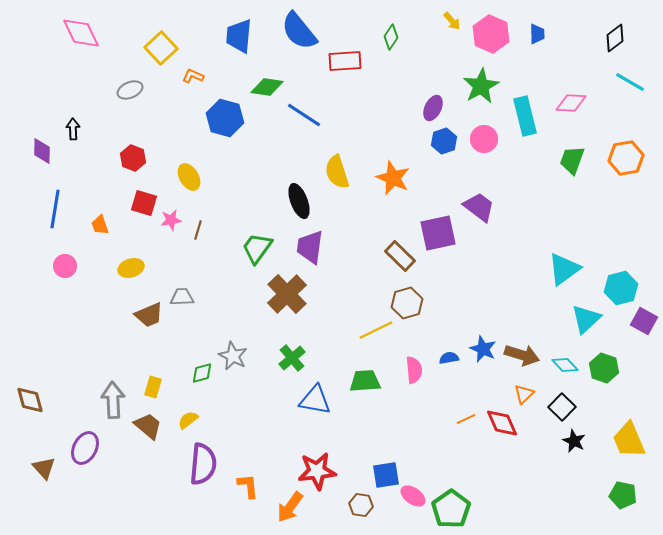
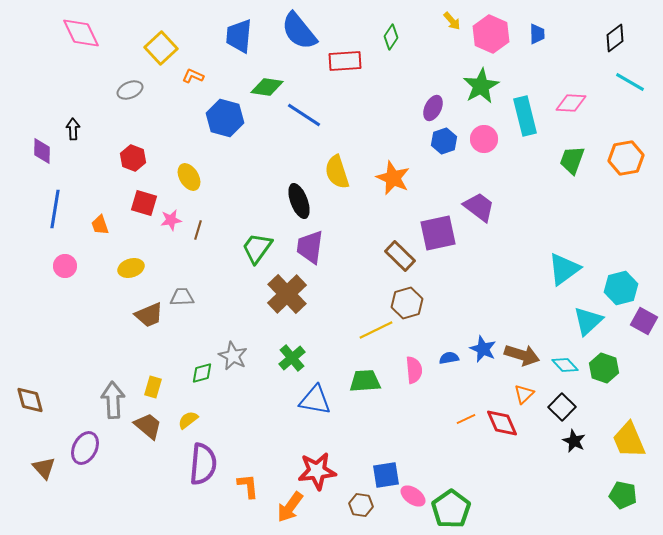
cyan triangle at (586, 319): moved 2 px right, 2 px down
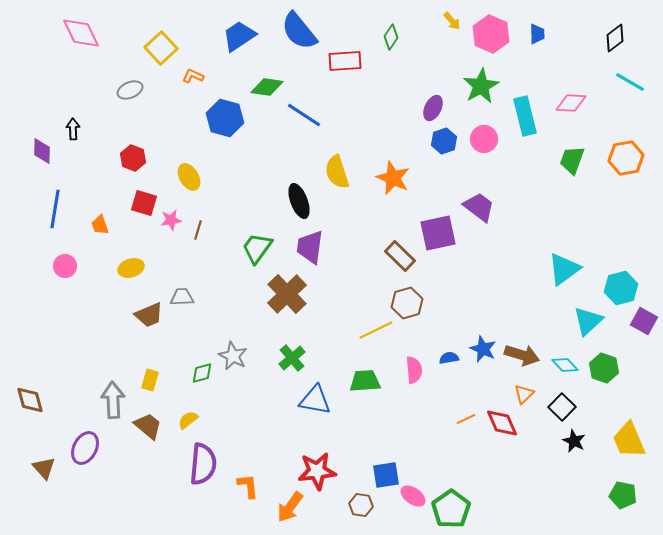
blue trapezoid at (239, 36): rotated 51 degrees clockwise
yellow rectangle at (153, 387): moved 3 px left, 7 px up
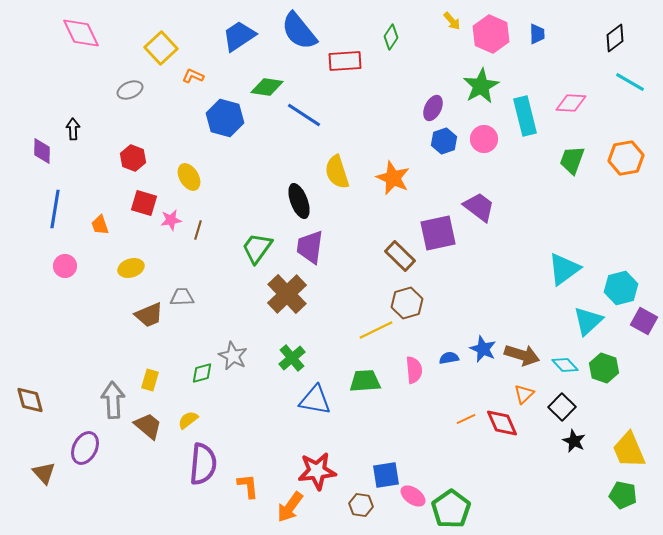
yellow trapezoid at (629, 440): moved 10 px down
brown triangle at (44, 468): moved 5 px down
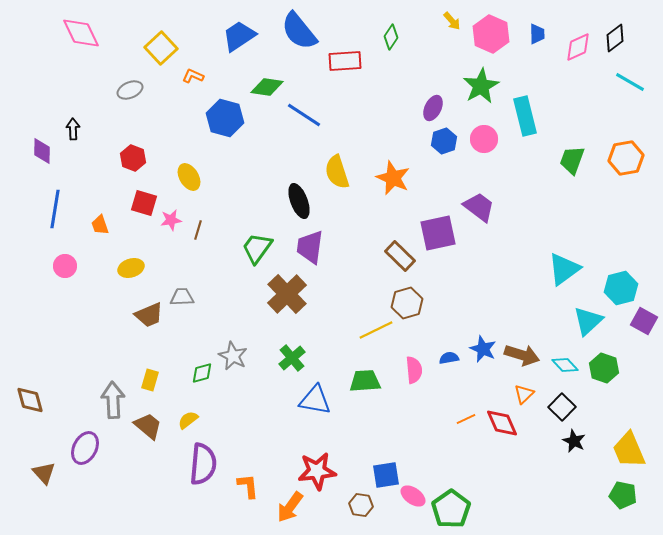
pink diamond at (571, 103): moved 7 px right, 56 px up; rotated 28 degrees counterclockwise
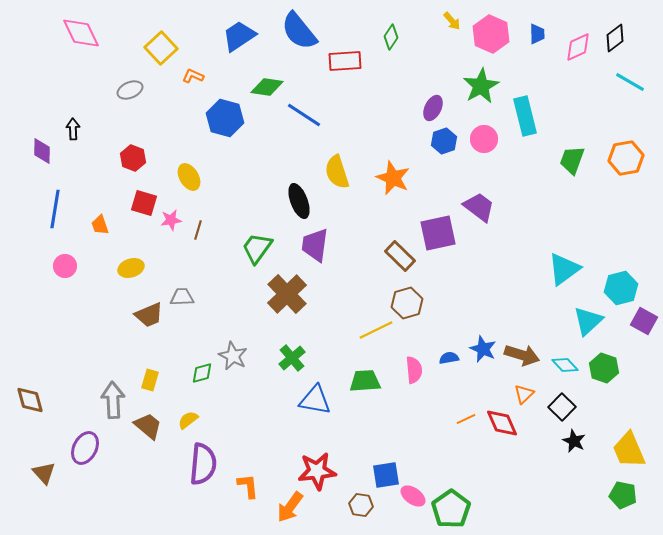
purple trapezoid at (310, 247): moved 5 px right, 2 px up
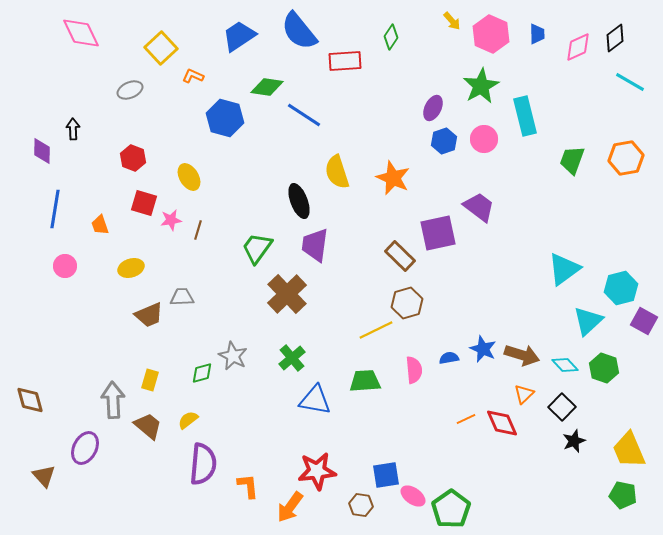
black star at (574, 441): rotated 25 degrees clockwise
brown triangle at (44, 473): moved 3 px down
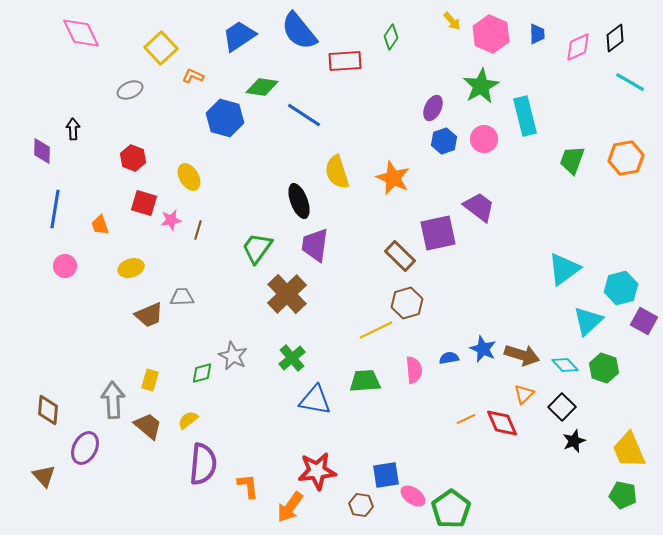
green diamond at (267, 87): moved 5 px left
brown diamond at (30, 400): moved 18 px right, 10 px down; rotated 20 degrees clockwise
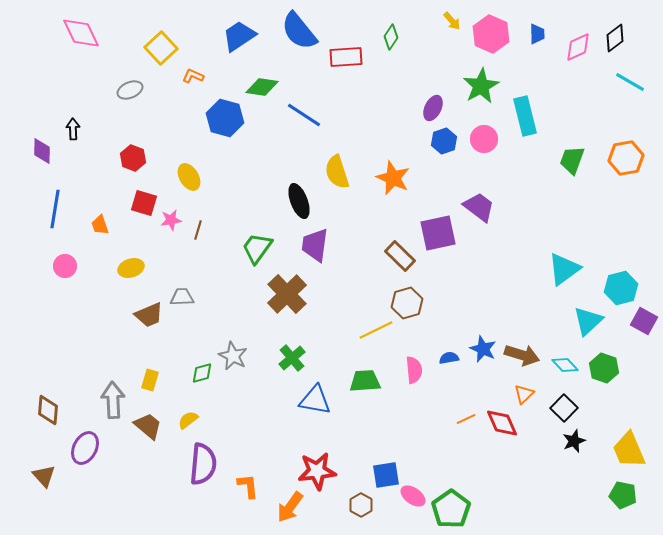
red rectangle at (345, 61): moved 1 px right, 4 px up
black square at (562, 407): moved 2 px right, 1 px down
brown hexagon at (361, 505): rotated 20 degrees clockwise
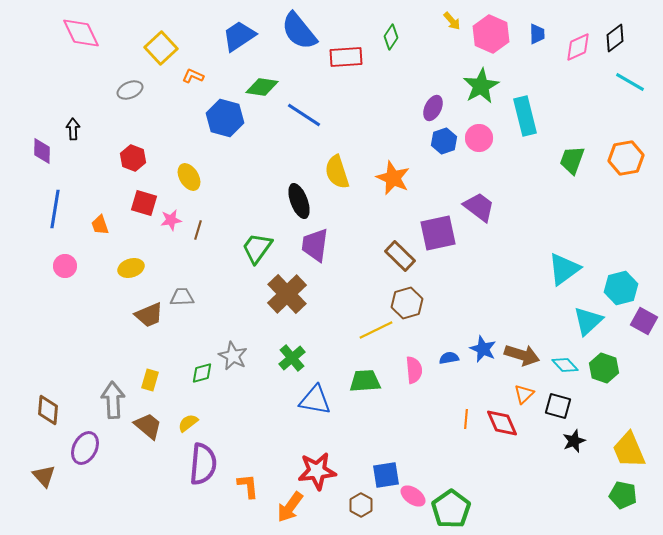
pink circle at (484, 139): moved 5 px left, 1 px up
black square at (564, 408): moved 6 px left, 2 px up; rotated 28 degrees counterclockwise
orange line at (466, 419): rotated 60 degrees counterclockwise
yellow semicircle at (188, 420): moved 3 px down
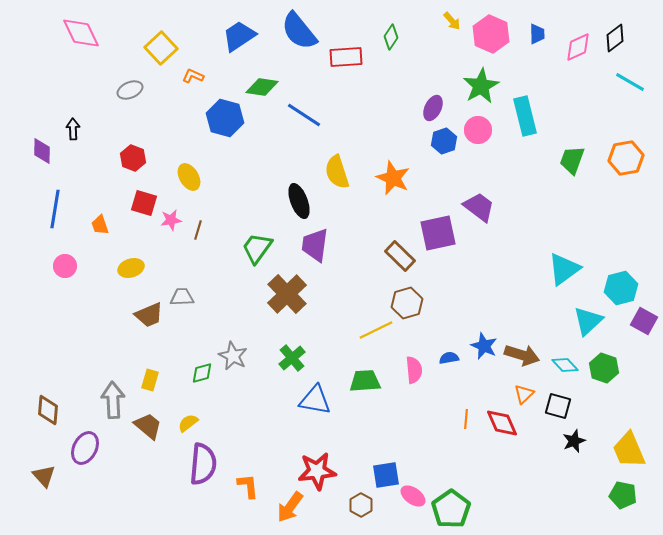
pink circle at (479, 138): moved 1 px left, 8 px up
blue star at (483, 349): moved 1 px right, 3 px up
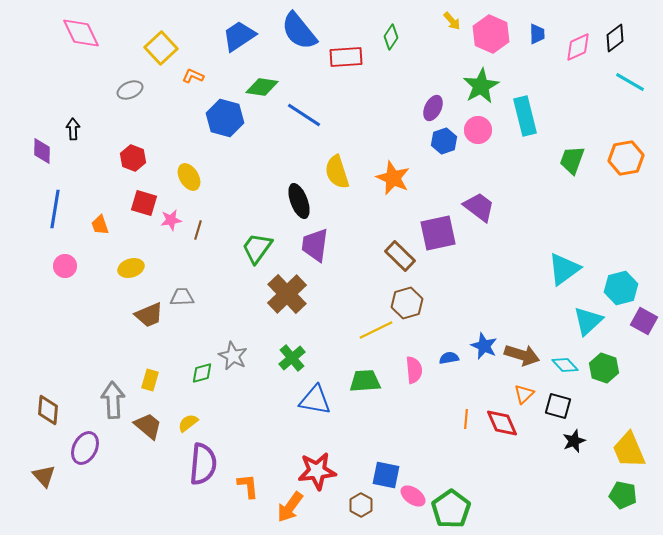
blue square at (386, 475): rotated 20 degrees clockwise
